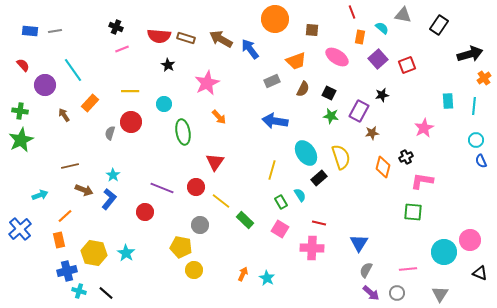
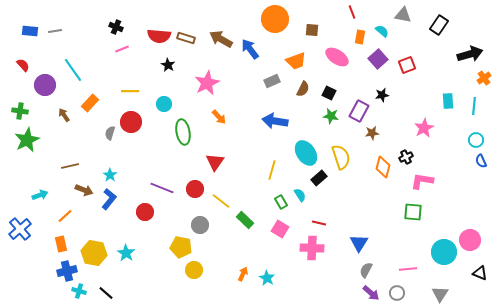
cyan semicircle at (382, 28): moved 3 px down
green star at (21, 140): moved 6 px right
cyan star at (113, 175): moved 3 px left
red circle at (196, 187): moved 1 px left, 2 px down
orange rectangle at (59, 240): moved 2 px right, 4 px down
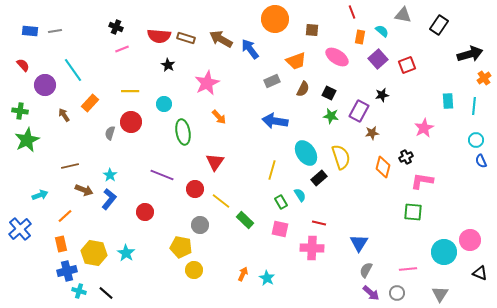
purple line at (162, 188): moved 13 px up
pink square at (280, 229): rotated 18 degrees counterclockwise
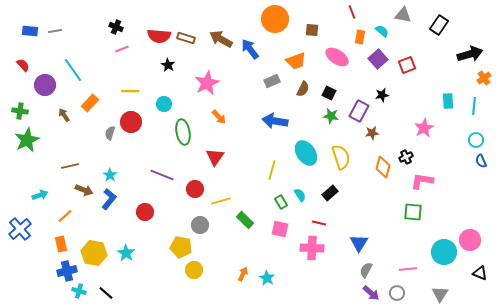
red triangle at (215, 162): moved 5 px up
black rectangle at (319, 178): moved 11 px right, 15 px down
yellow line at (221, 201): rotated 54 degrees counterclockwise
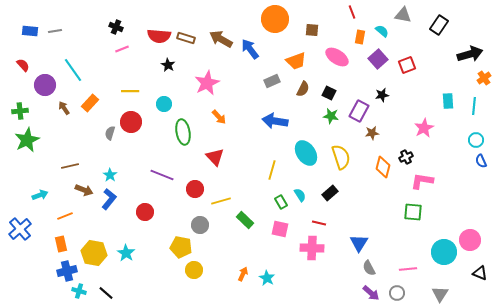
green cross at (20, 111): rotated 14 degrees counterclockwise
brown arrow at (64, 115): moved 7 px up
red triangle at (215, 157): rotated 18 degrees counterclockwise
orange line at (65, 216): rotated 21 degrees clockwise
gray semicircle at (366, 270): moved 3 px right, 2 px up; rotated 56 degrees counterclockwise
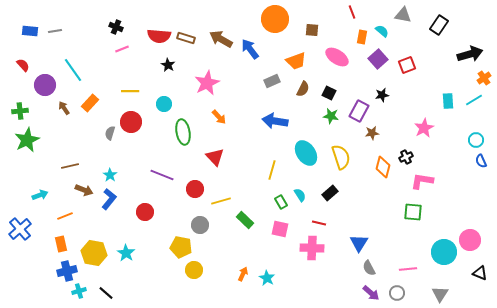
orange rectangle at (360, 37): moved 2 px right
cyan line at (474, 106): moved 6 px up; rotated 54 degrees clockwise
cyan cross at (79, 291): rotated 32 degrees counterclockwise
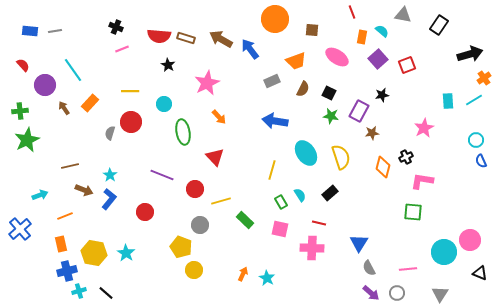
yellow pentagon at (181, 247): rotated 10 degrees clockwise
